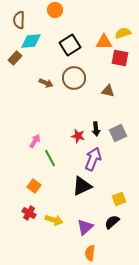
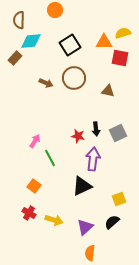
purple arrow: rotated 15 degrees counterclockwise
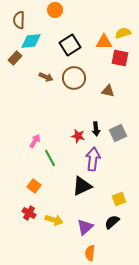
brown arrow: moved 6 px up
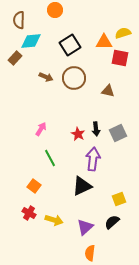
red star: moved 2 px up; rotated 16 degrees clockwise
pink arrow: moved 6 px right, 12 px up
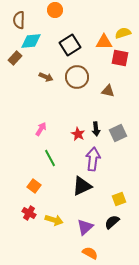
brown circle: moved 3 px right, 1 px up
orange semicircle: rotated 112 degrees clockwise
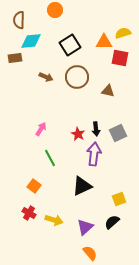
brown rectangle: rotated 40 degrees clockwise
purple arrow: moved 1 px right, 5 px up
orange semicircle: rotated 21 degrees clockwise
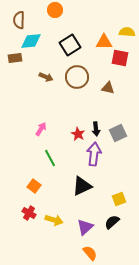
yellow semicircle: moved 4 px right, 1 px up; rotated 21 degrees clockwise
brown triangle: moved 3 px up
